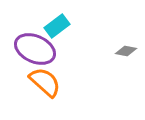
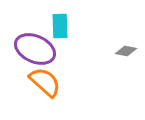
cyan rectangle: moved 3 px right; rotated 55 degrees counterclockwise
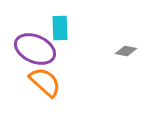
cyan rectangle: moved 2 px down
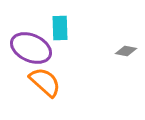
purple ellipse: moved 4 px left, 1 px up
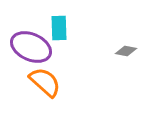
cyan rectangle: moved 1 px left
purple ellipse: moved 1 px up
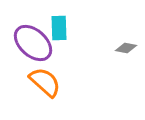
purple ellipse: moved 2 px right, 4 px up; rotated 18 degrees clockwise
gray diamond: moved 3 px up
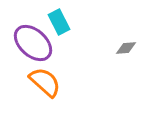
cyan rectangle: moved 6 px up; rotated 25 degrees counterclockwise
gray diamond: rotated 15 degrees counterclockwise
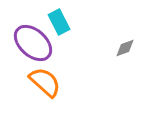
gray diamond: moved 1 px left; rotated 15 degrees counterclockwise
